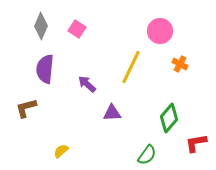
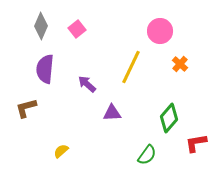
pink square: rotated 18 degrees clockwise
orange cross: rotated 14 degrees clockwise
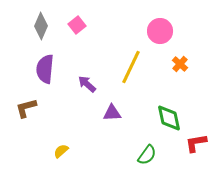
pink square: moved 4 px up
green diamond: rotated 52 degrees counterclockwise
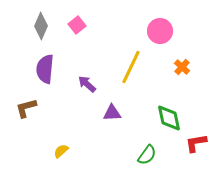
orange cross: moved 2 px right, 3 px down
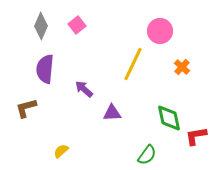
yellow line: moved 2 px right, 3 px up
purple arrow: moved 3 px left, 5 px down
red L-shape: moved 7 px up
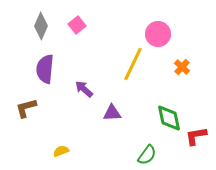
pink circle: moved 2 px left, 3 px down
yellow semicircle: rotated 21 degrees clockwise
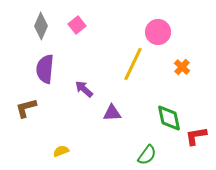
pink circle: moved 2 px up
